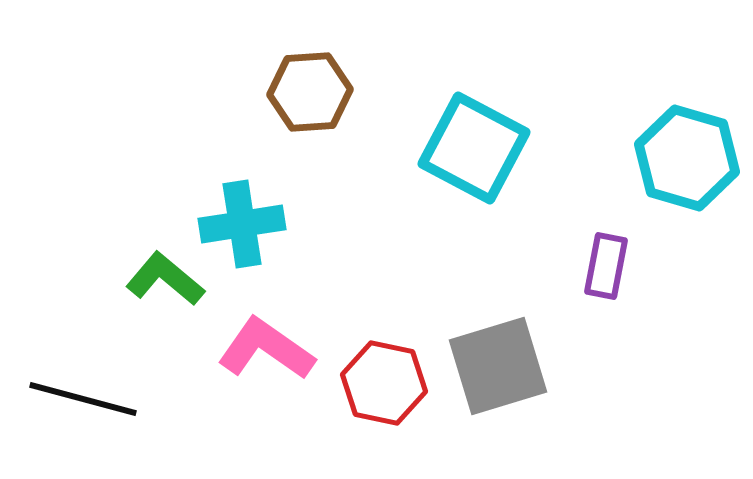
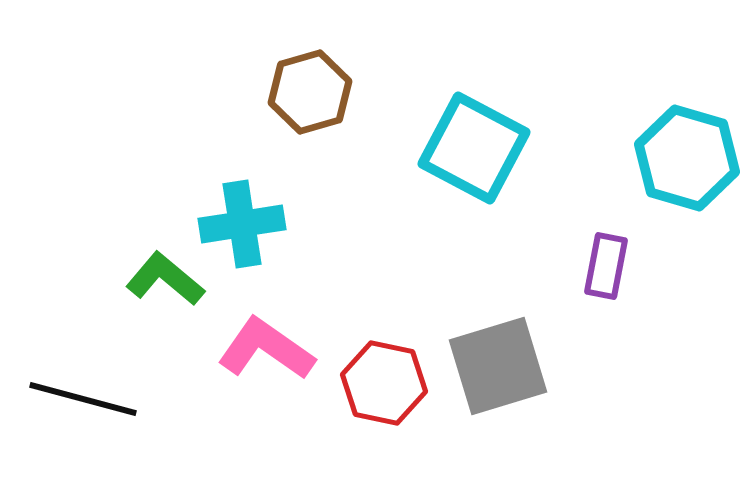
brown hexagon: rotated 12 degrees counterclockwise
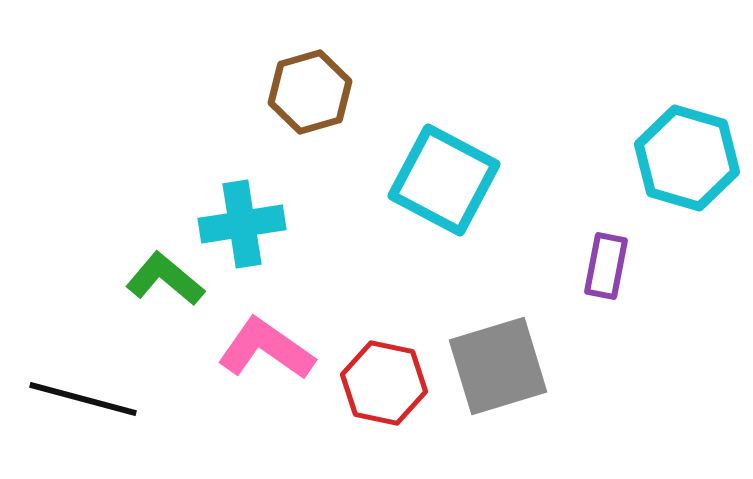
cyan square: moved 30 px left, 32 px down
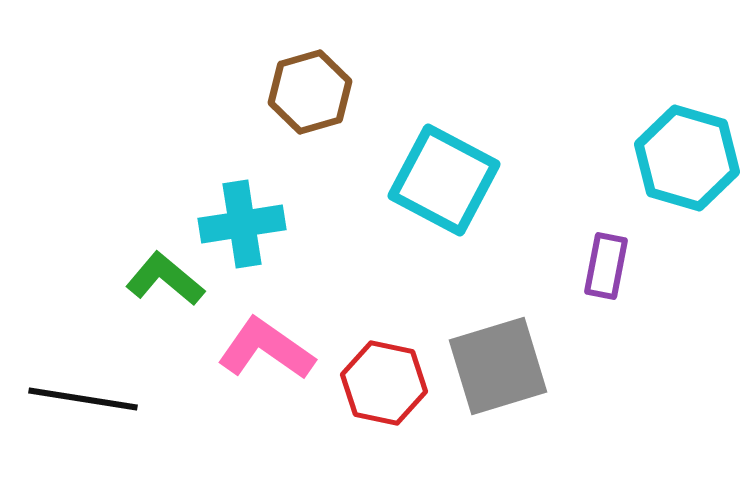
black line: rotated 6 degrees counterclockwise
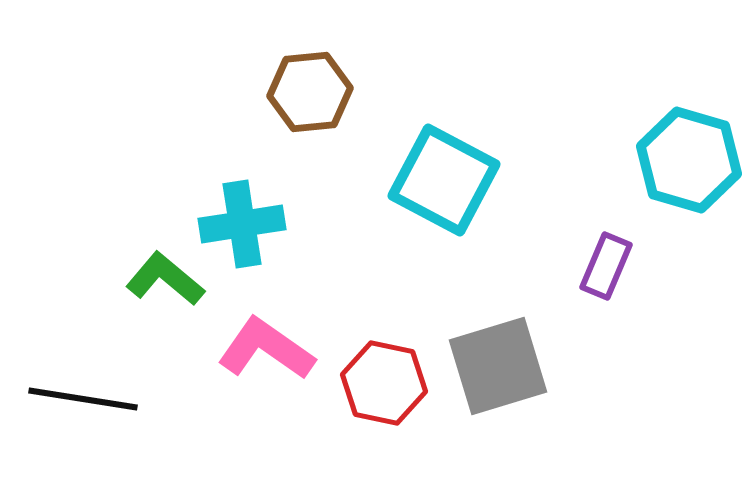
brown hexagon: rotated 10 degrees clockwise
cyan hexagon: moved 2 px right, 2 px down
purple rectangle: rotated 12 degrees clockwise
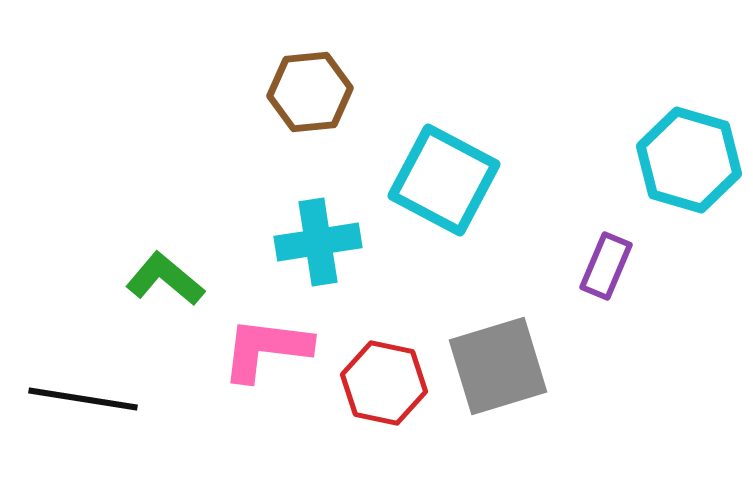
cyan cross: moved 76 px right, 18 px down
pink L-shape: rotated 28 degrees counterclockwise
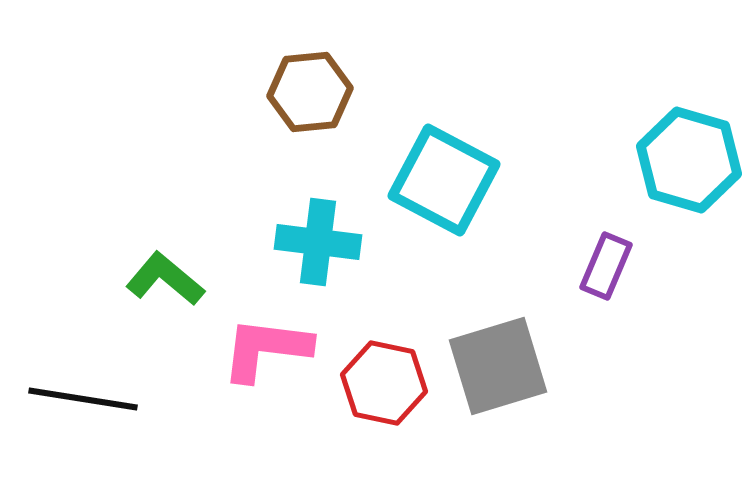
cyan cross: rotated 16 degrees clockwise
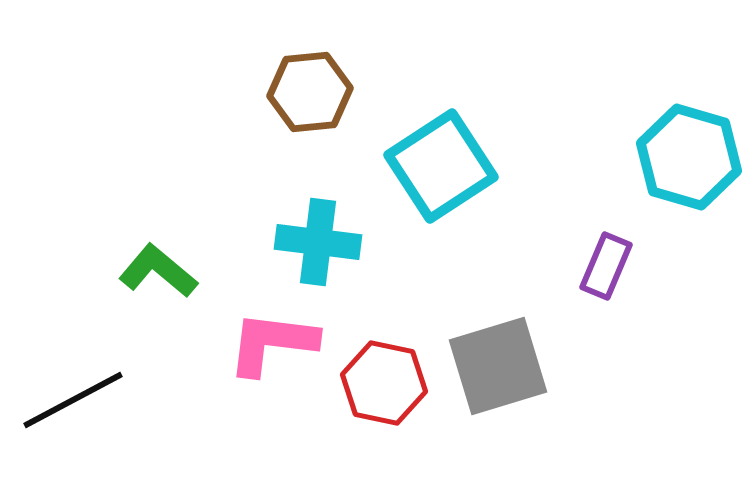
cyan hexagon: moved 3 px up
cyan square: moved 3 px left, 14 px up; rotated 29 degrees clockwise
green L-shape: moved 7 px left, 8 px up
pink L-shape: moved 6 px right, 6 px up
black line: moved 10 px left, 1 px down; rotated 37 degrees counterclockwise
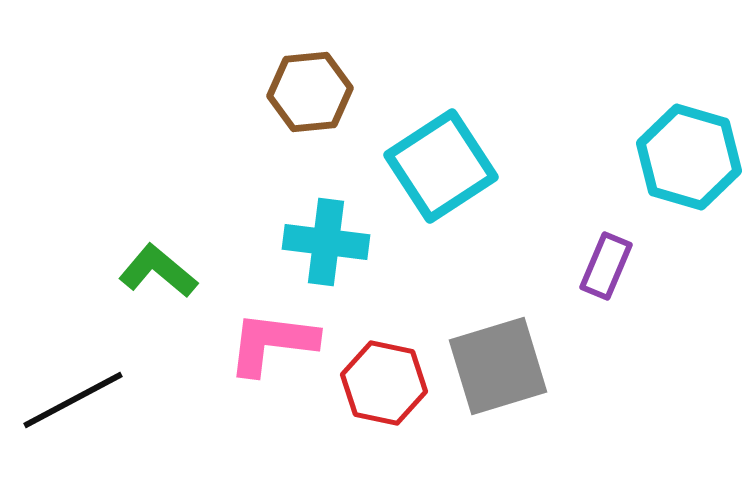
cyan cross: moved 8 px right
